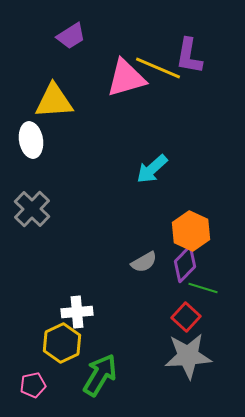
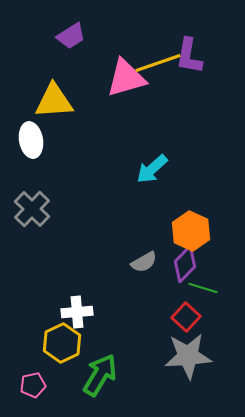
yellow line: moved 5 px up; rotated 42 degrees counterclockwise
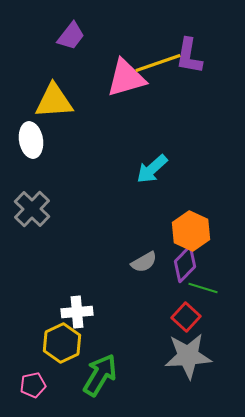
purple trapezoid: rotated 20 degrees counterclockwise
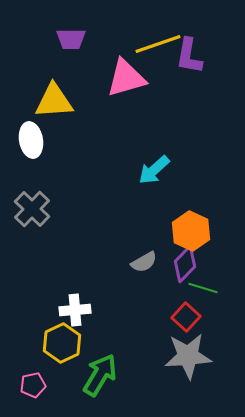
purple trapezoid: moved 3 px down; rotated 52 degrees clockwise
yellow line: moved 19 px up
cyan arrow: moved 2 px right, 1 px down
white cross: moved 2 px left, 2 px up
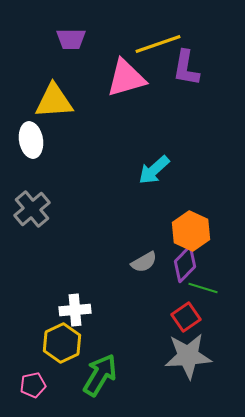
purple L-shape: moved 3 px left, 12 px down
gray cross: rotated 6 degrees clockwise
red square: rotated 12 degrees clockwise
